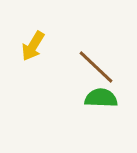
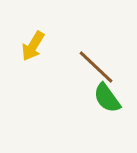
green semicircle: moved 6 px right; rotated 128 degrees counterclockwise
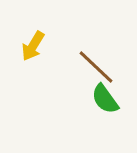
green semicircle: moved 2 px left, 1 px down
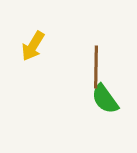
brown line: rotated 48 degrees clockwise
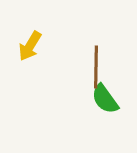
yellow arrow: moved 3 px left
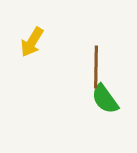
yellow arrow: moved 2 px right, 4 px up
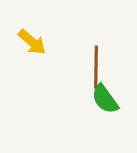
yellow arrow: rotated 80 degrees counterclockwise
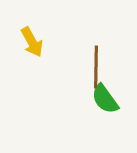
yellow arrow: rotated 20 degrees clockwise
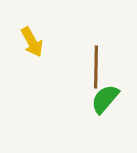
green semicircle: rotated 76 degrees clockwise
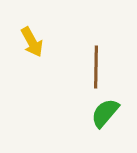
green semicircle: moved 14 px down
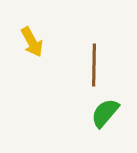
brown line: moved 2 px left, 2 px up
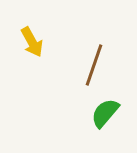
brown line: rotated 18 degrees clockwise
